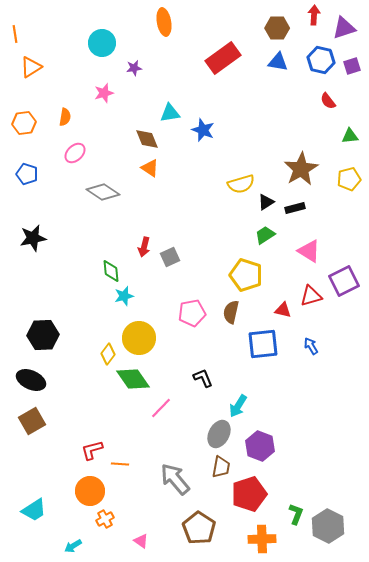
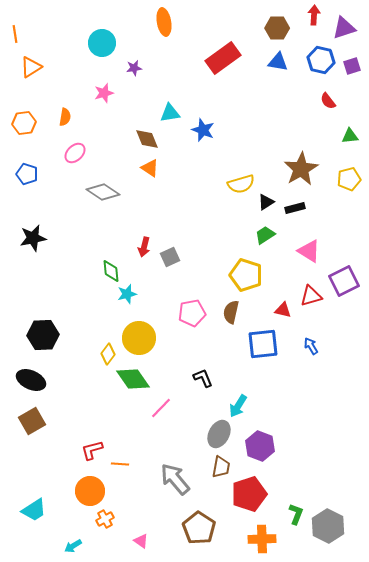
cyan star at (124, 296): moved 3 px right, 2 px up
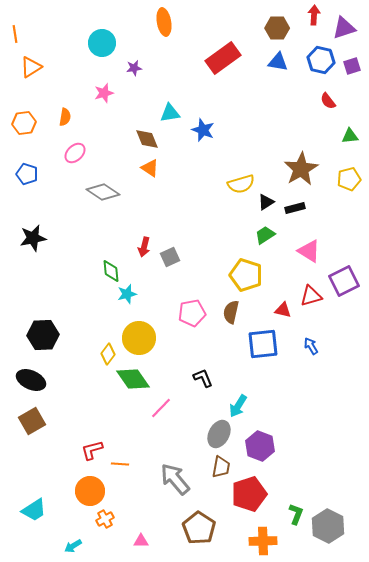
orange cross at (262, 539): moved 1 px right, 2 px down
pink triangle at (141, 541): rotated 35 degrees counterclockwise
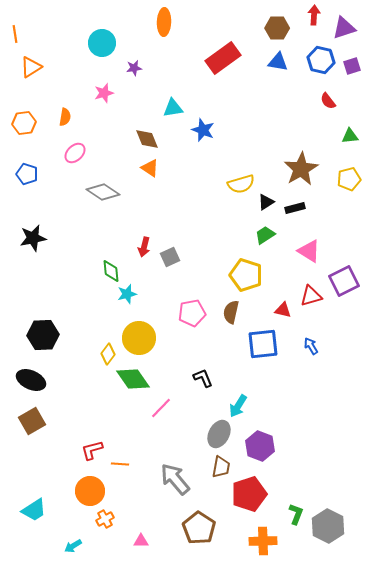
orange ellipse at (164, 22): rotated 12 degrees clockwise
cyan triangle at (170, 113): moved 3 px right, 5 px up
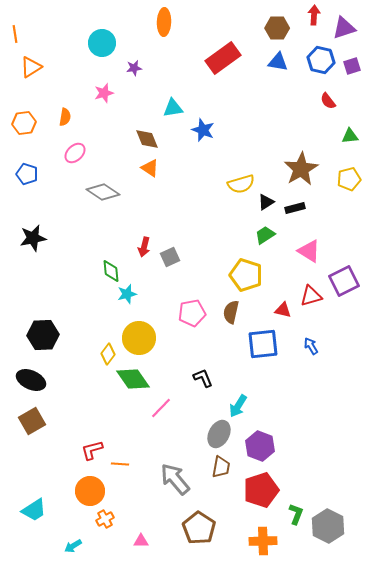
red pentagon at (249, 494): moved 12 px right, 4 px up
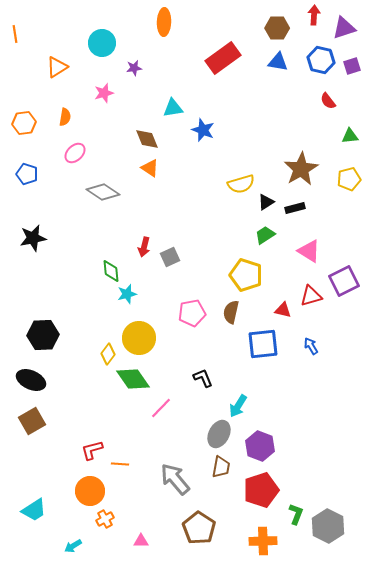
orange triangle at (31, 67): moved 26 px right
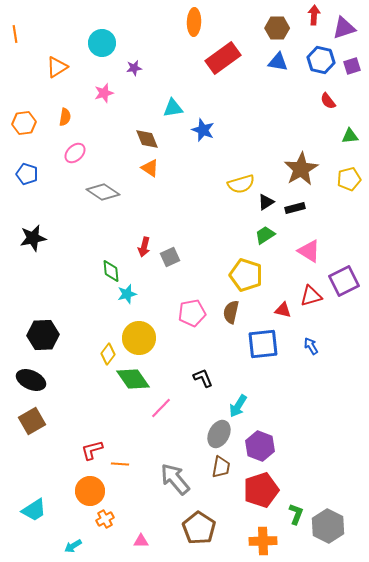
orange ellipse at (164, 22): moved 30 px right
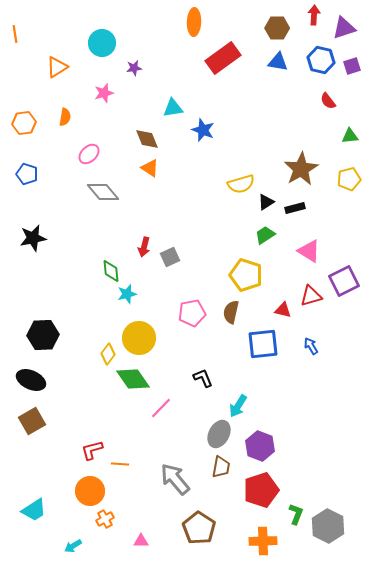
pink ellipse at (75, 153): moved 14 px right, 1 px down
gray diamond at (103, 192): rotated 16 degrees clockwise
